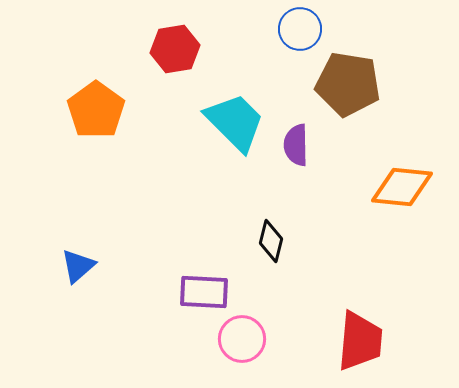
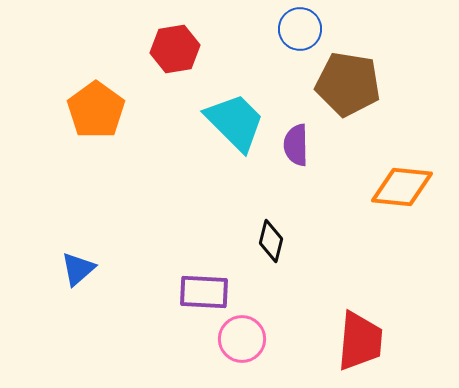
blue triangle: moved 3 px down
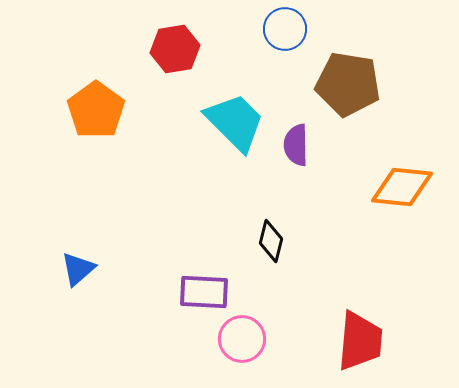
blue circle: moved 15 px left
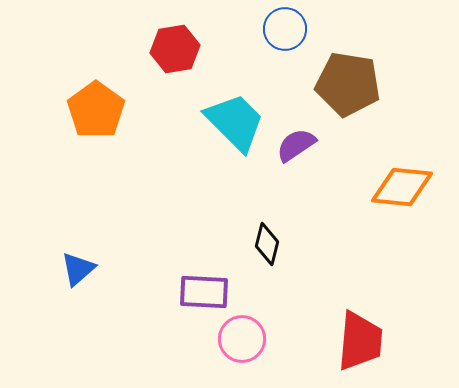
purple semicircle: rotated 57 degrees clockwise
black diamond: moved 4 px left, 3 px down
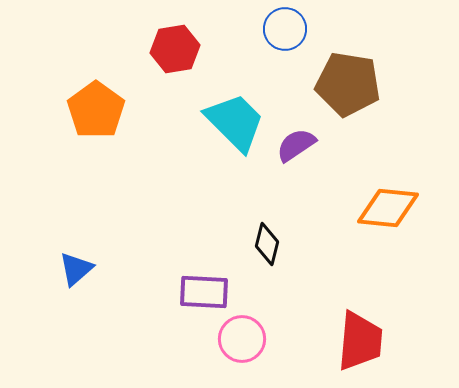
orange diamond: moved 14 px left, 21 px down
blue triangle: moved 2 px left
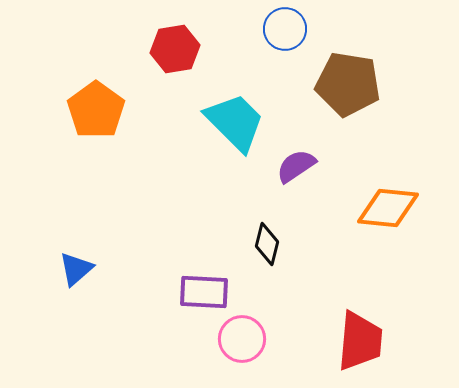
purple semicircle: moved 21 px down
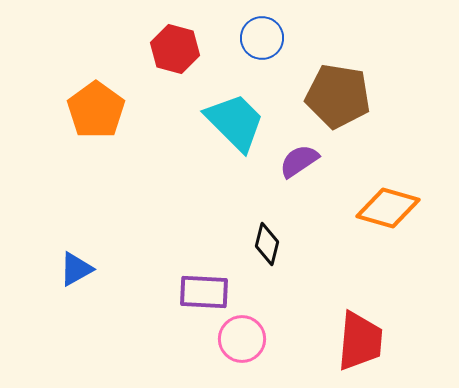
blue circle: moved 23 px left, 9 px down
red hexagon: rotated 24 degrees clockwise
brown pentagon: moved 10 px left, 12 px down
purple semicircle: moved 3 px right, 5 px up
orange diamond: rotated 10 degrees clockwise
blue triangle: rotated 12 degrees clockwise
